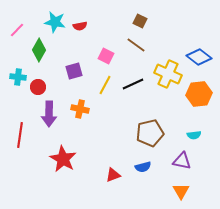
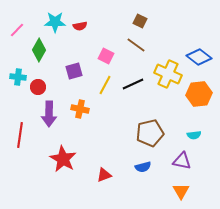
cyan star: rotated 10 degrees counterclockwise
red triangle: moved 9 px left
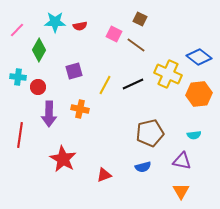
brown square: moved 2 px up
pink square: moved 8 px right, 22 px up
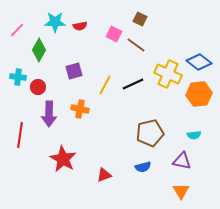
blue diamond: moved 5 px down
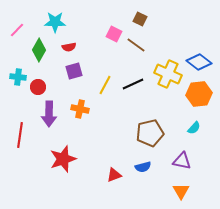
red semicircle: moved 11 px left, 21 px down
cyan semicircle: moved 7 px up; rotated 40 degrees counterclockwise
red star: rotated 24 degrees clockwise
red triangle: moved 10 px right
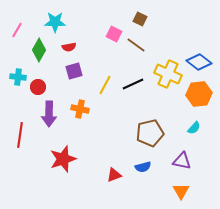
pink line: rotated 14 degrees counterclockwise
